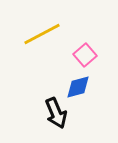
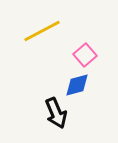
yellow line: moved 3 px up
blue diamond: moved 1 px left, 2 px up
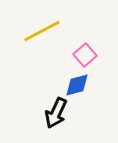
black arrow: rotated 48 degrees clockwise
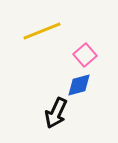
yellow line: rotated 6 degrees clockwise
blue diamond: moved 2 px right
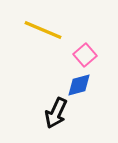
yellow line: moved 1 px right, 1 px up; rotated 45 degrees clockwise
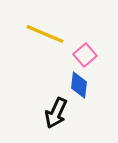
yellow line: moved 2 px right, 4 px down
blue diamond: rotated 68 degrees counterclockwise
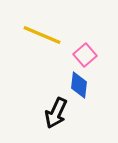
yellow line: moved 3 px left, 1 px down
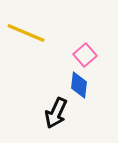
yellow line: moved 16 px left, 2 px up
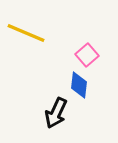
pink square: moved 2 px right
